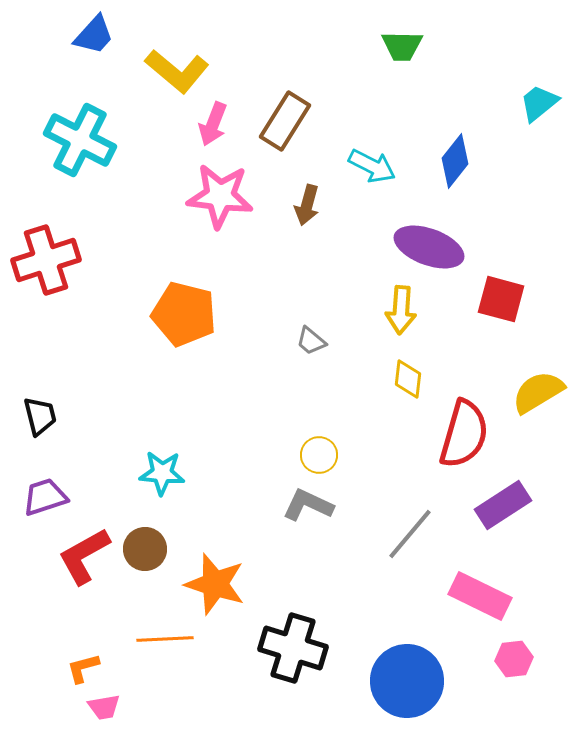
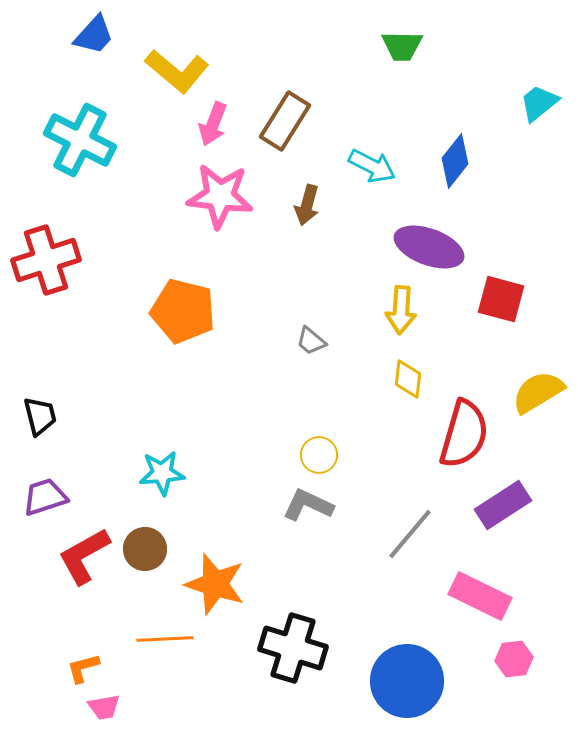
orange pentagon: moved 1 px left, 3 px up
cyan star: rotated 9 degrees counterclockwise
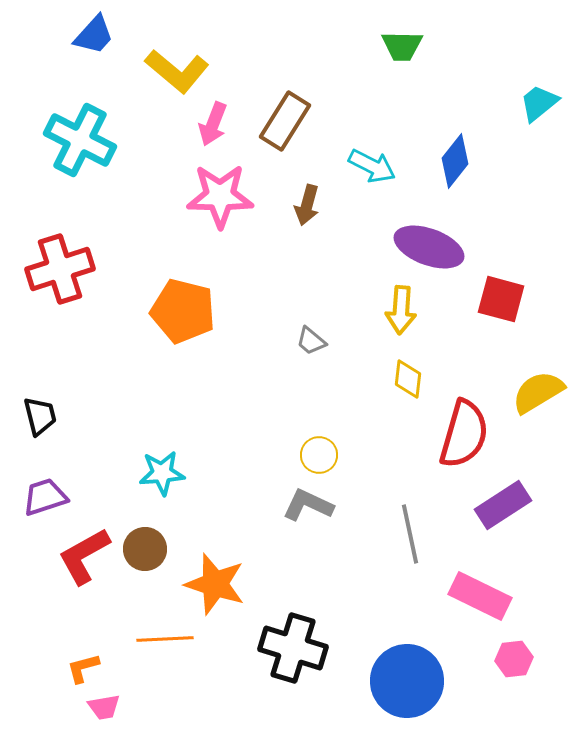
pink star: rotated 6 degrees counterclockwise
red cross: moved 14 px right, 9 px down
gray line: rotated 52 degrees counterclockwise
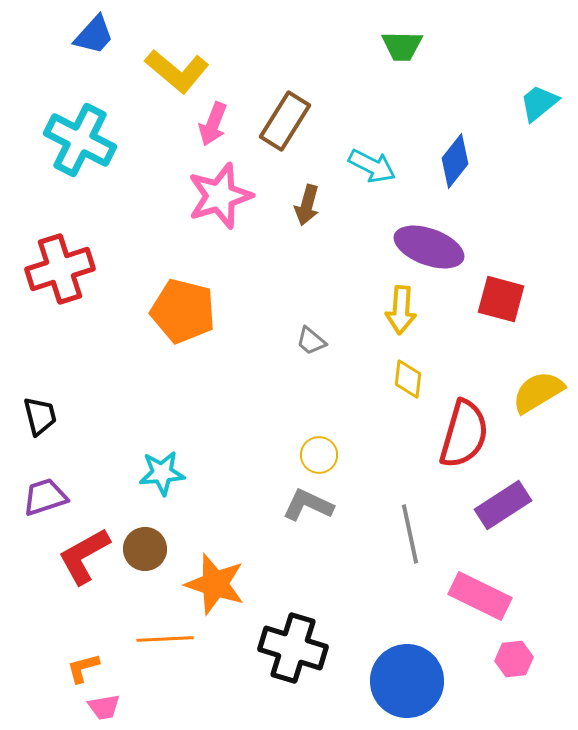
pink star: rotated 18 degrees counterclockwise
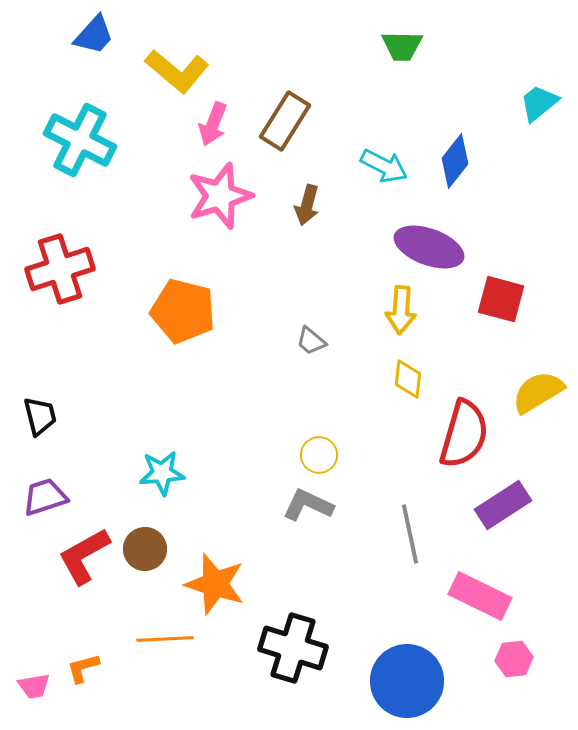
cyan arrow: moved 12 px right
pink trapezoid: moved 70 px left, 21 px up
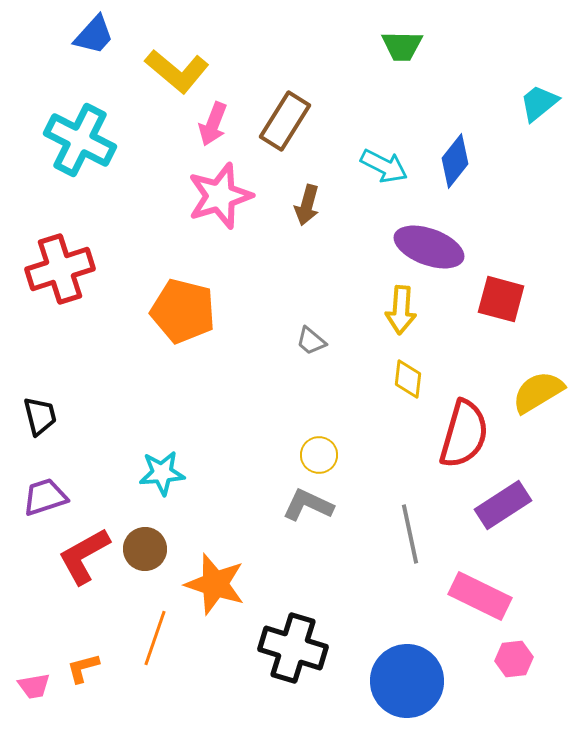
orange line: moved 10 px left, 1 px up; rotated 68 degrees counterclockwise
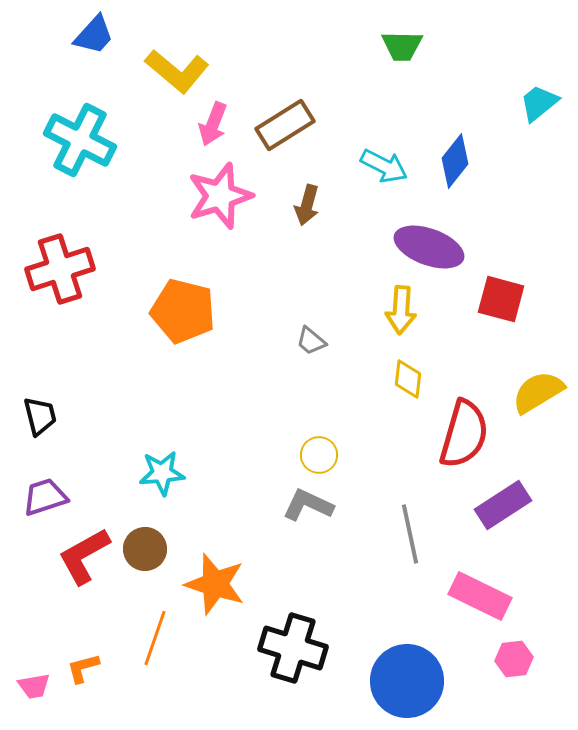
brown rectangle: moved 4 px down; rotated 26 degrees clockwise
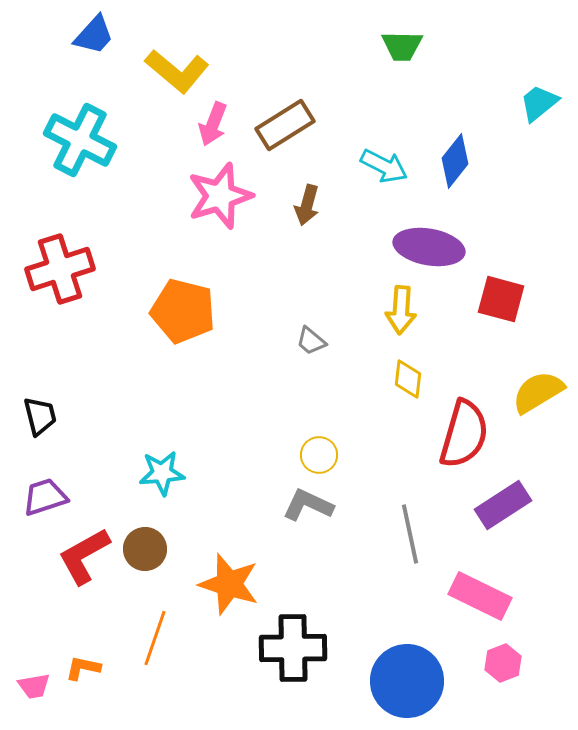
purple ellipse: rotated 10 degrees counterclockwise
orange star: moved 14 px right
black cross: rotated 18 degrees counterclockwise
pink hexagon: moved 11 px left, 4 px down; rotated 15 degrees counterclockwise
orange L-shape: rotated 27 degrees clockwise
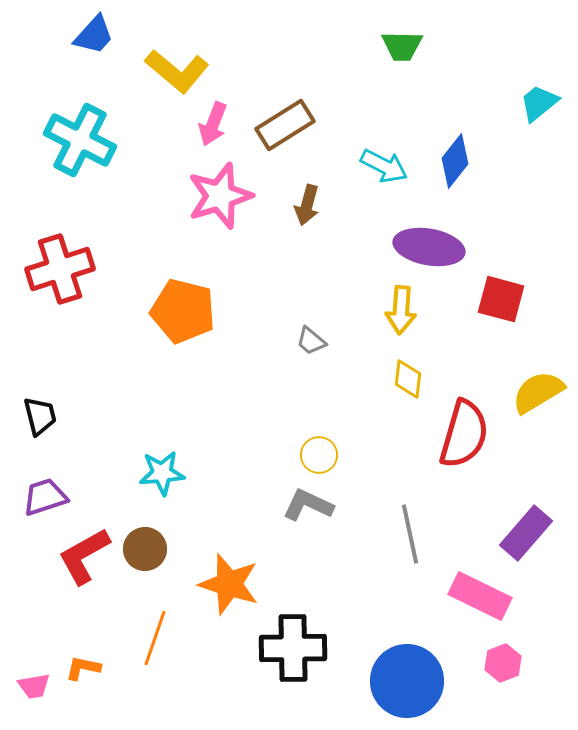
purple rectangle: moved 23 px right, 28 px down; rotated 16 degrees counterclockwise
